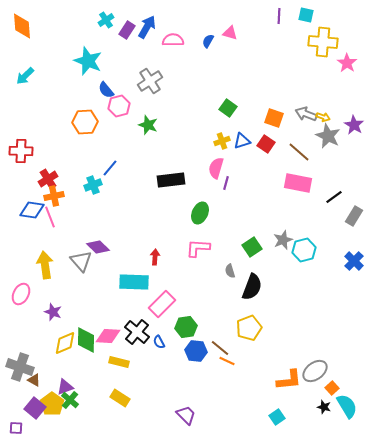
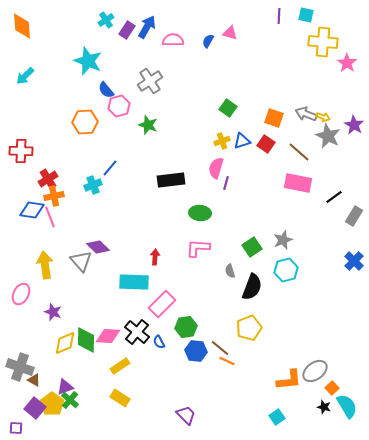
green ellipse at (200, 213): rotated 70 degrees clockwise
cyan hexagon at (304, 250): moved 18 px left, 20 px down
yellow rectangle at (119, 362): moved 1 px right, 4 px down; rotated 48 degrees counterclockwise
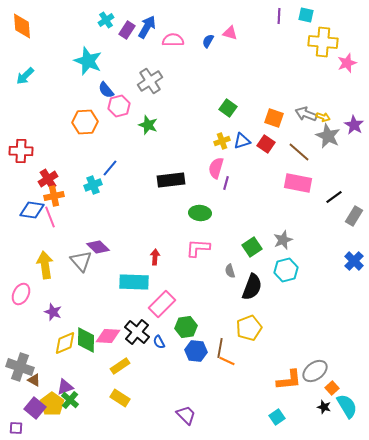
pink star at (347, 63): rotated 18 degrees clockwise
brown line at (220, 348): rotated 60 degrees clockwise
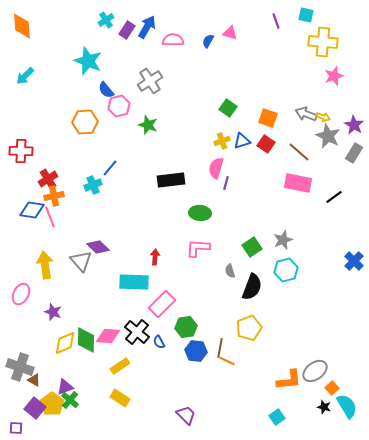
purple line at (279, 16): moved 3 px left, 5 px down; rotated 21 degrees counterclockwise
pink star at (347, 63): moved 13 px left, 13 px down
orange square at (274, 118): moved 6 px left
gray rectangle at (354, 216): moved 63 px up
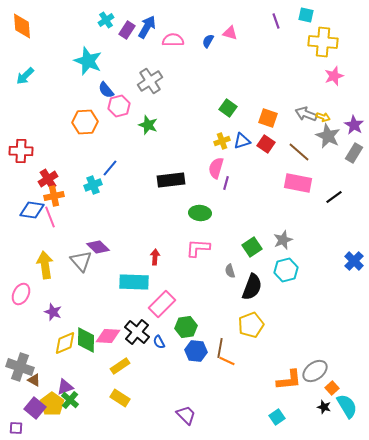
yellow pentagon at (249, 328): moved 2 px right, 3 px up
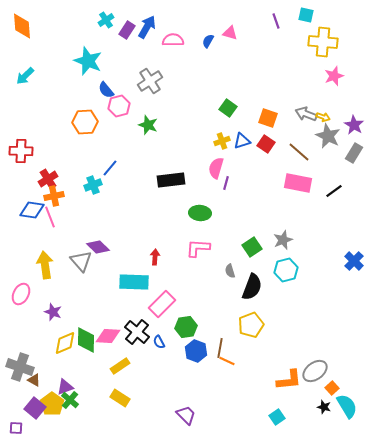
black line at (334, 197): moved 6 px up
blue hexagon at (196, 351): rotated 15 degrees clockwise
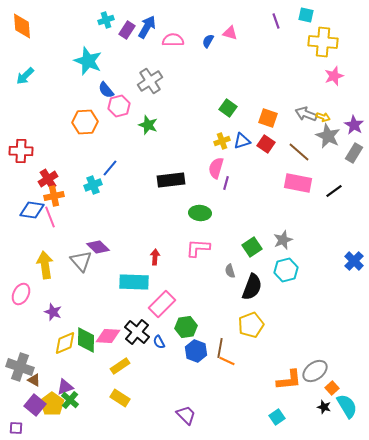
cyan cross at (106, 20): rotated 14 degrees clockwise
purple square at (35, 408): moved 3 px up
